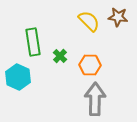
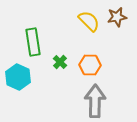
brown star: moved 1 px left; rotated 18 degrees counterclockwise
green cross: moved 6 px down
gray arrow: moved 2 px down
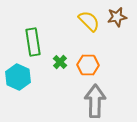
orange hexagon: moved 2 px left
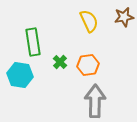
brown star: moved 7 px right
yellow semicircle: rotated 20 degrees clockwise
orange hexagon: rotated 10 degrees counterclockwise
cyan hexagon: moved 2 px right, 2 px up; rotated 15 degrees counterclockwise
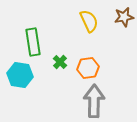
orange hexagon: moved 3 px down
gray arrow: moved 1 px left
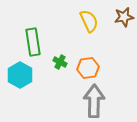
green cross: rotated 16 degrees counterclockwise
cyan hexagon: rotated 20 degrees clockwise
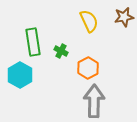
green cross: moved 1 px right, 11 px up
orange hexagon: rotated 20 degrees counterclockwise
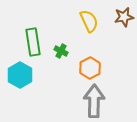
orange hexagon: moved 2 px right
